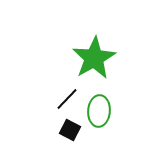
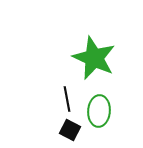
green star: rotated 18 degrees counterclockwise
black line: rotated 55 degrees counterclockwise
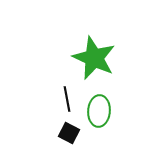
black square: moved 1 px left, 3 px down
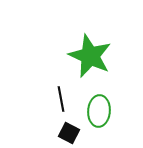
green star: moved 4 px left, 2 px up
black line: moved 6 px left
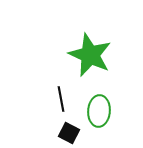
green star: moved 1 px up
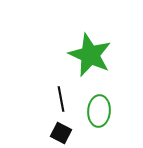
black square: moved 8 px left
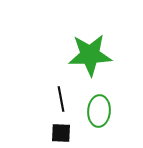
green star: rotated 27 degrees counterclockwise
black square: rotated 25 degrees counterclockwise
